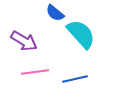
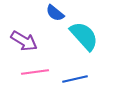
cyan semicircle: moved 3 px right, 2 px down
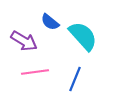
blue semicircle: moved 5 px left, 9 px down
cyan semicircle: moved 1 px left
blue line: rotated 55 degrees counterclockwise
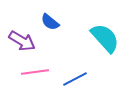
cyan semicircle: moved 22 px right, 2 px down
purple arrow: moved 2 px left
blue line: rotated 40 degrees clockwise
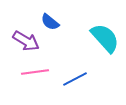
purple arrow: moved 4 px right
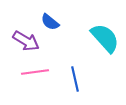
blue line: rotated 75 degrees counterclockwise
